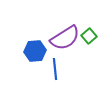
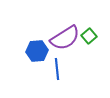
blue hexagon: moved 2 px right
blue line: moved 2 px right
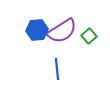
purple semicircle: moved 3 px left, 7 px up
blue hexagon: moved 21 px up
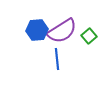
blue line: moved 10 px up
